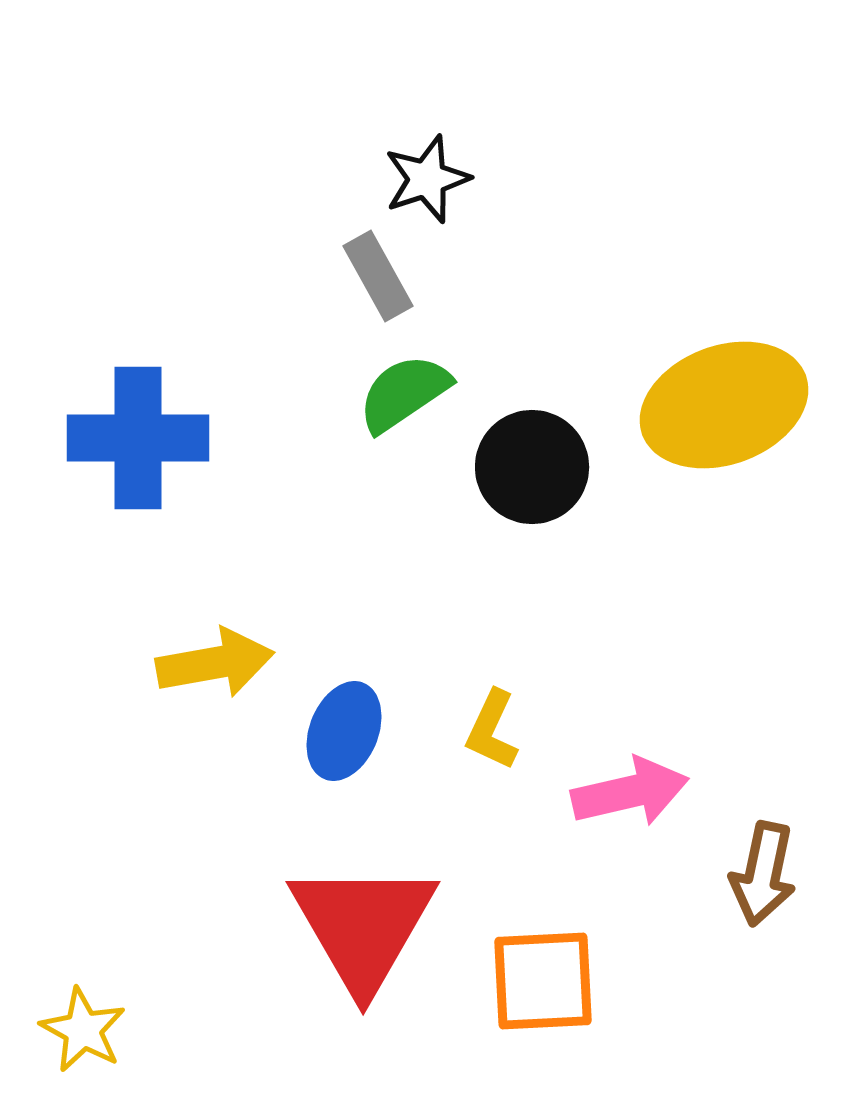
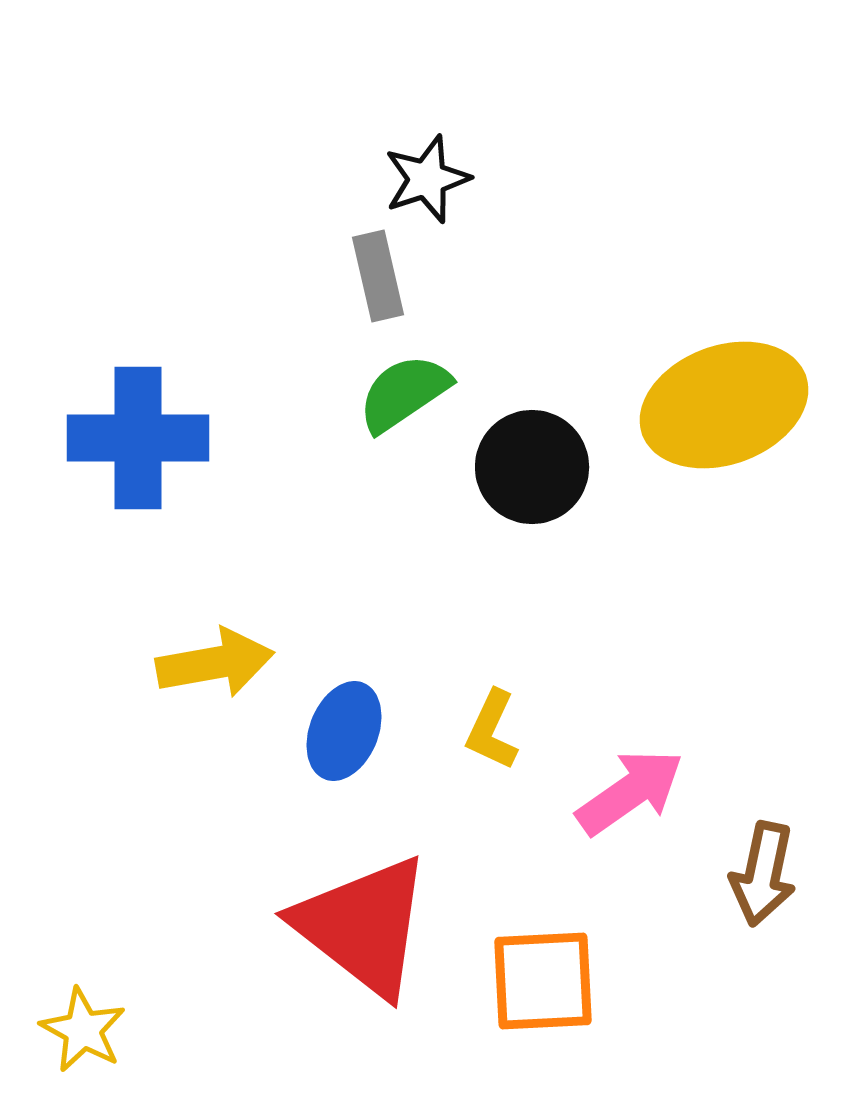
gray rectangle: rotated 16 degrees clockwise
pink arrow: rotated 22 degrees counterclockwise
red triangle: rotated 22 degrees counterclockwise
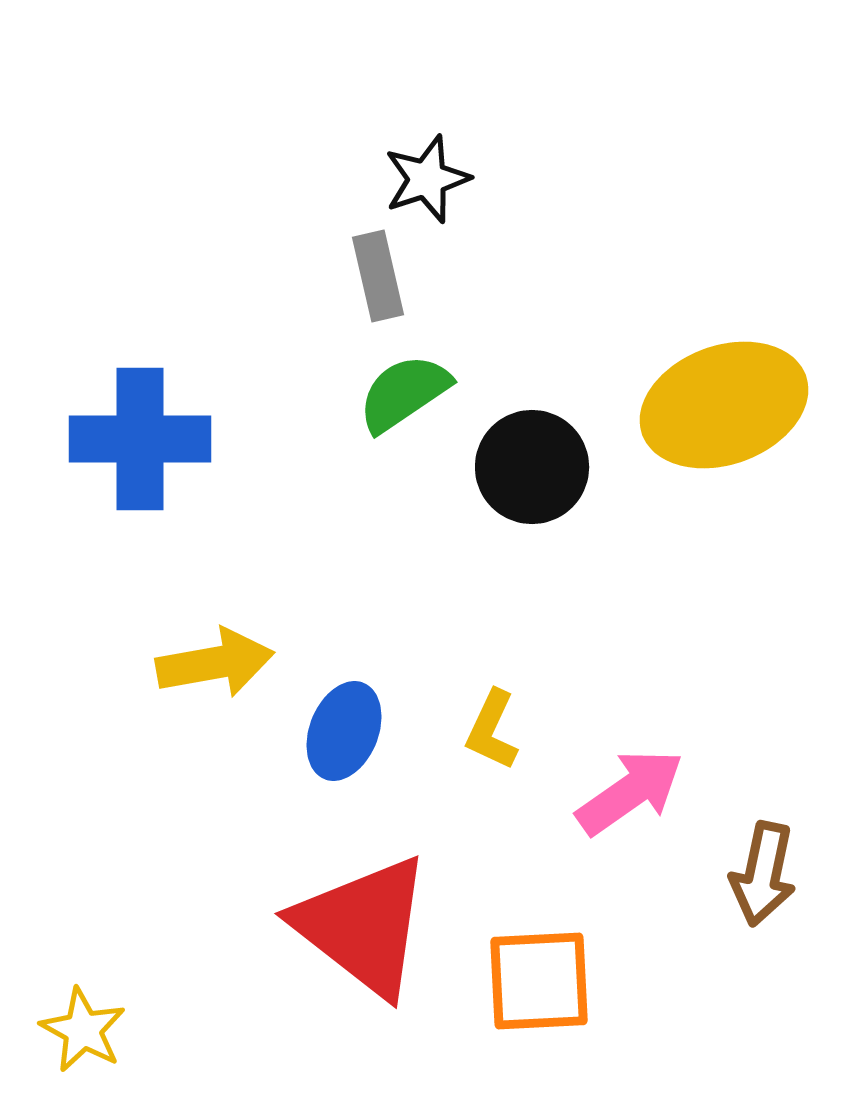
blue cross: moved 2 px right, 1 px down
orange square: moved 4 px left
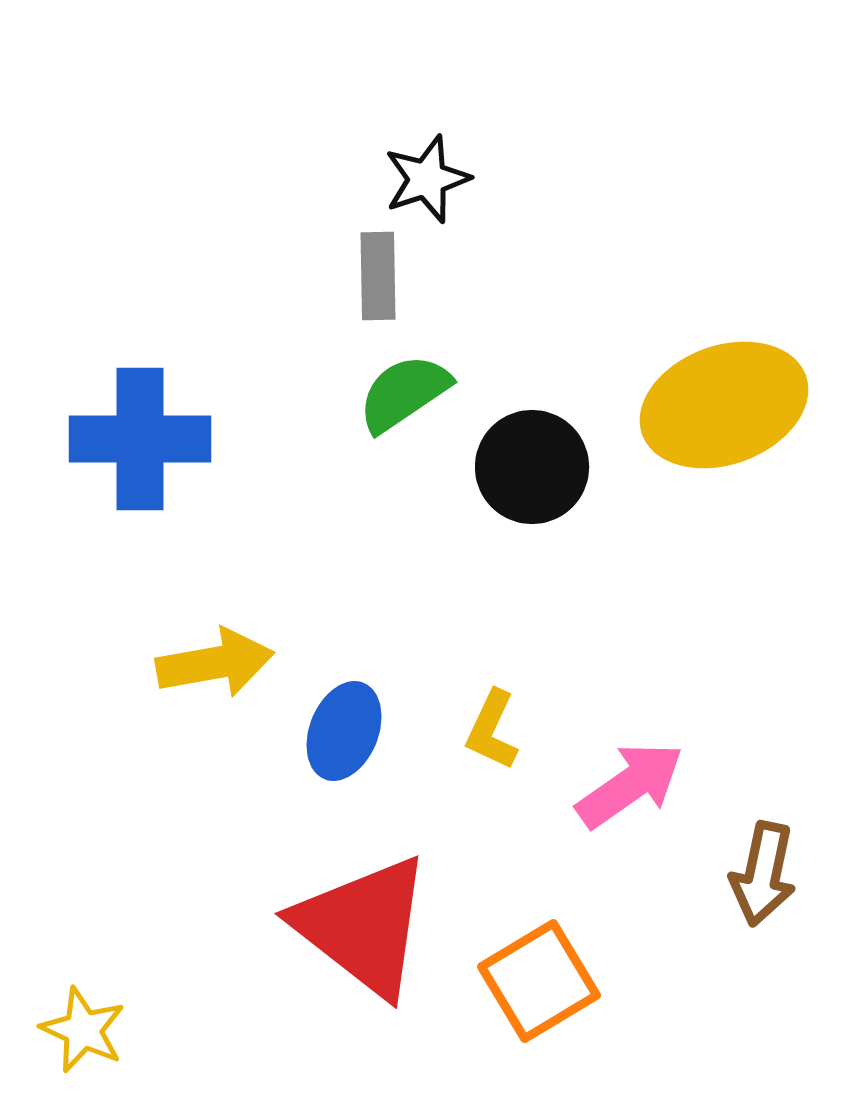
gray rectangle: rotated 12 degrees clockwise
pink arrow: moved 7 px up
orange square: rotated 28 degrees counterclockwise
yellow star: rotated 4 degrees counterclockwise
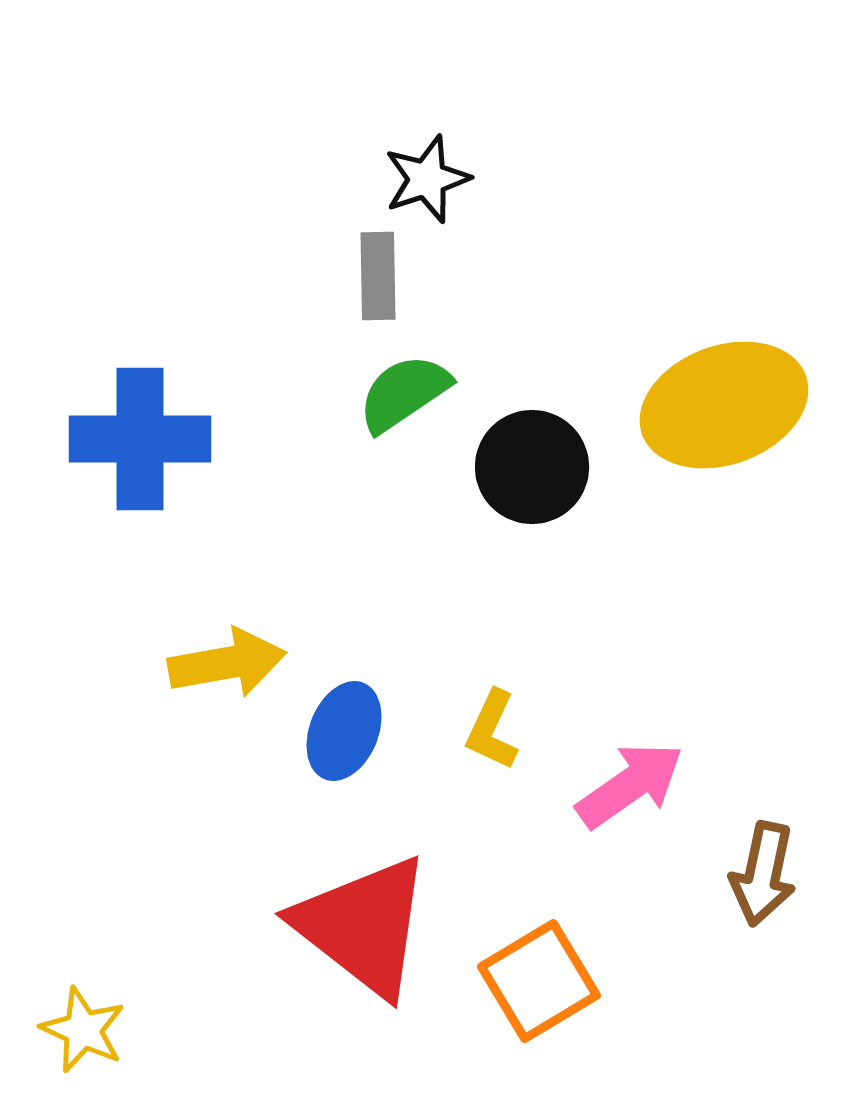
yellow arrow: moved 12 px right
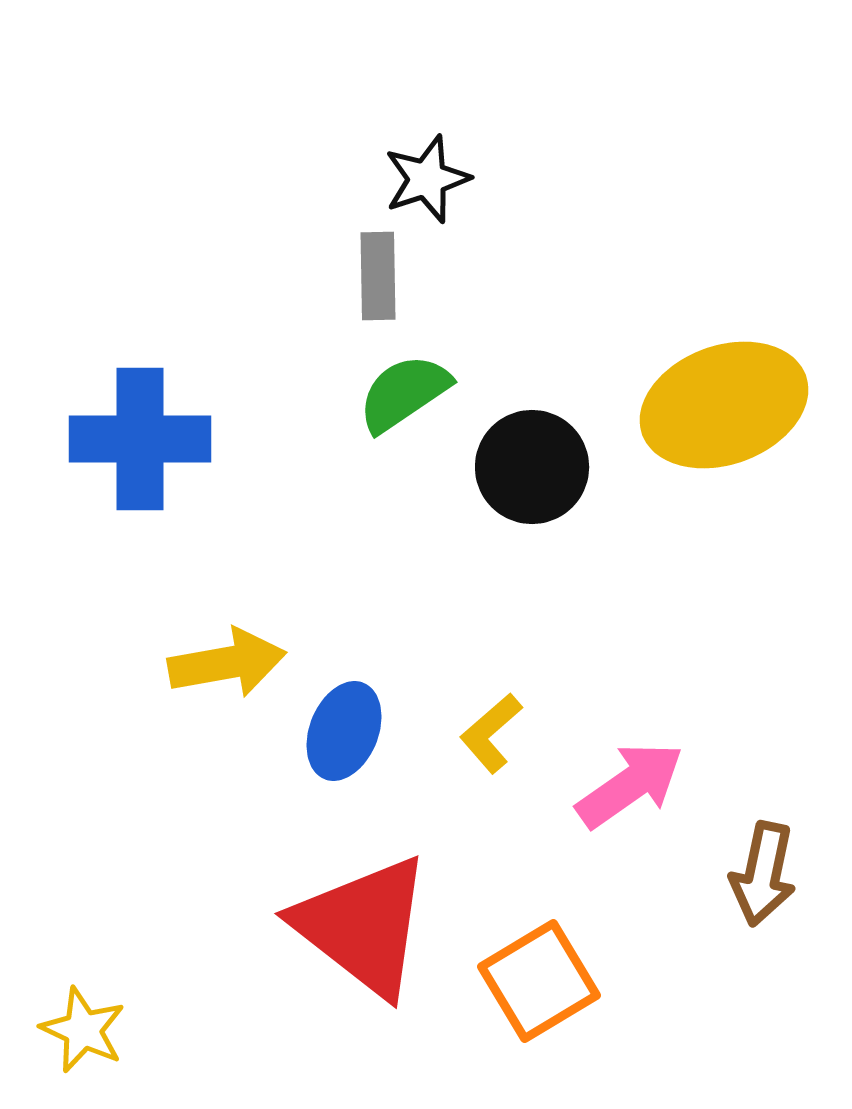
yellow L-shape: moved 1 px left, 3 px down; rotated 24 degrees clockwise
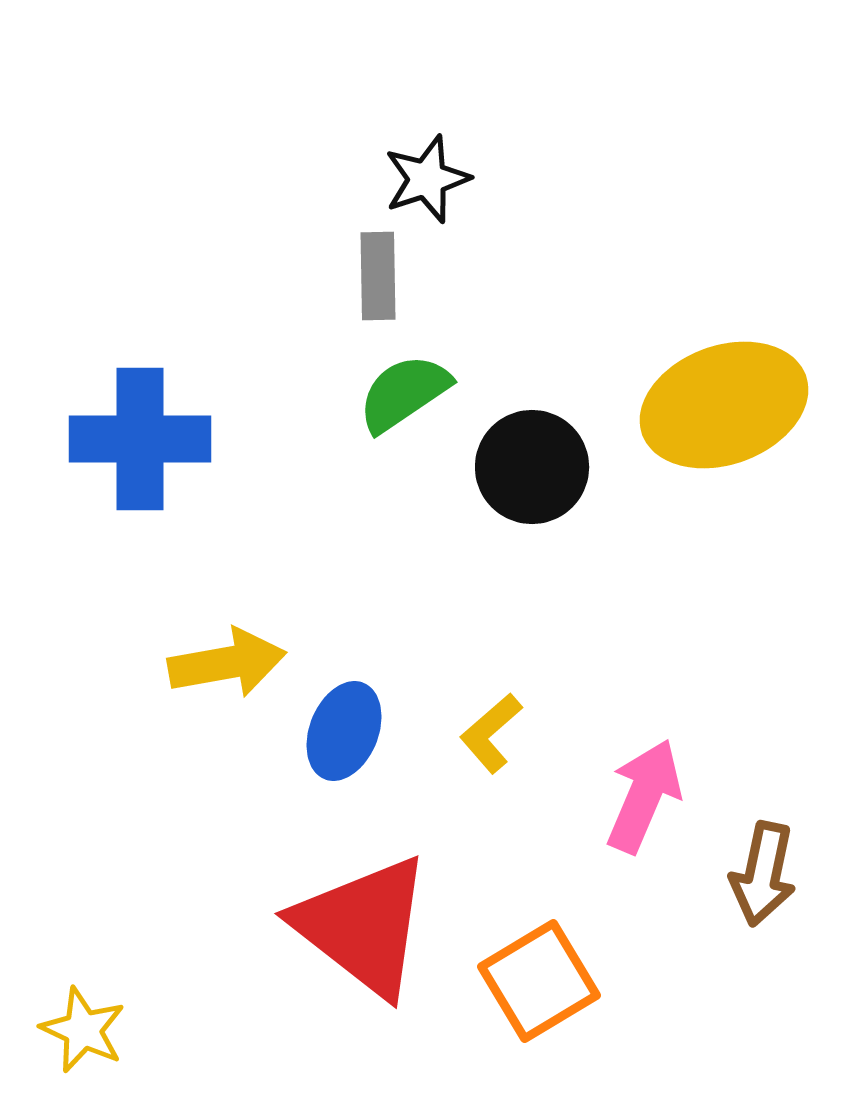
pink arrow: moved 14 px right, 11 px down; rotated 32 degrees counterclockwise
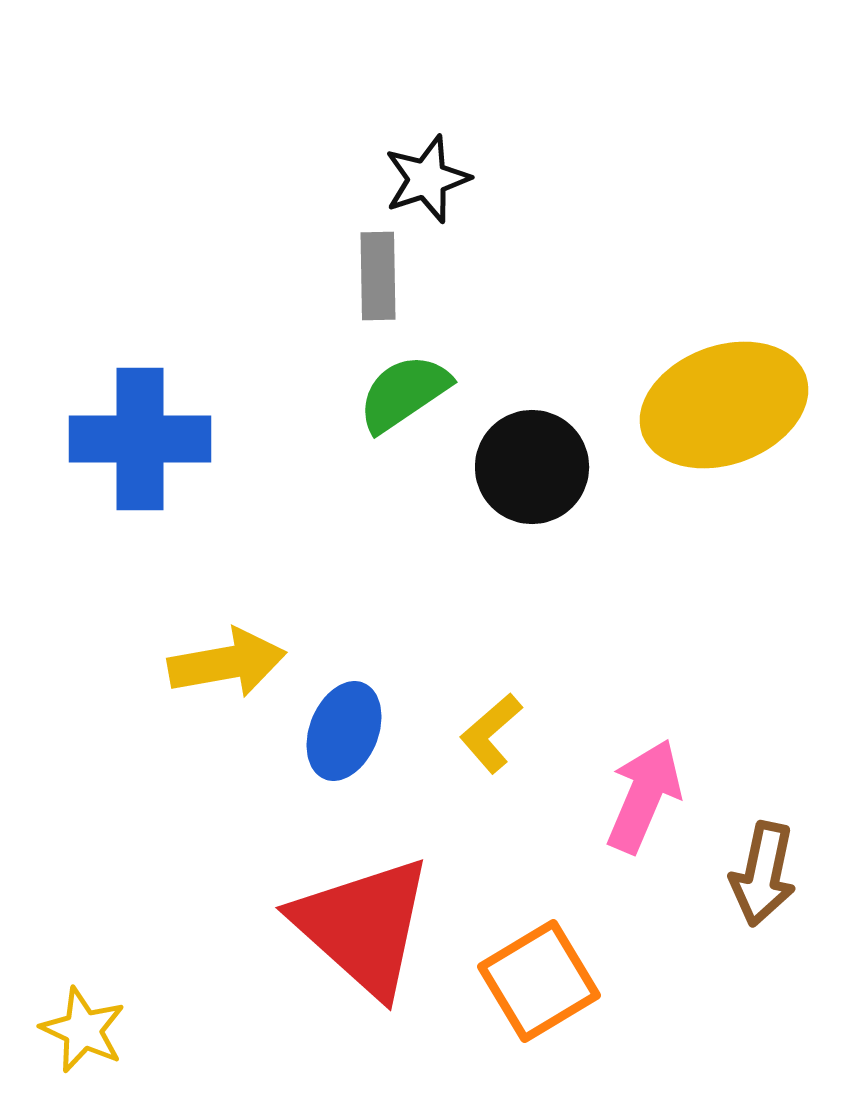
red triangle: rotated 4 degrees clockwise
